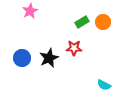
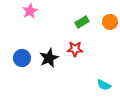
orange circle: moved 7 px right
red star: moved 1 px right, 1 px down
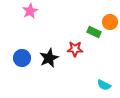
green rectangle: moved 12 px right, 10 px down; rotated 56 degrees clockwise
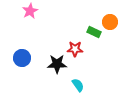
black star: moved 8 px right, 6 px down; rotated 24 degrees clockwise
cyan semicircle: moved 26 px left; rotated 152 degrees counterclockwise
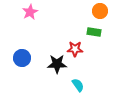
pink star: moved 1 px down
orange circle: moved 10 px left, 11 px up
green rectangle: rotated 16 degrees counterclockwise
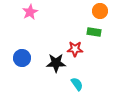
black star: moved 1 px left, 1 px up
cyan semicircle: moved 1 px left, 1 px up
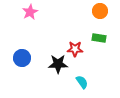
green rectangle: moved 5 px right, 6 px down
black star: moved 2 px right, 1 px down
cyan semicircle: moved 5 px right, 2 px up
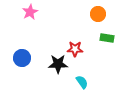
orange circle: moved 2 px left, 3 px down
green rectangle: moved 8 px right
